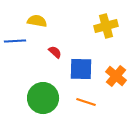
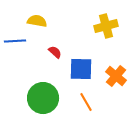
orange line: rotated 42 degrees clockwise
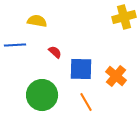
yellow cross: moved 18 px right, 9 px up
blue line: moved 4 px down
green circle: moved 1 px left, 3 px up
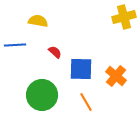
yellow semicircle: moved 1 px right
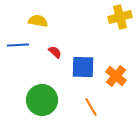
yellow cross: moved 4 px left
blue line: moved 3 px right
blue square: moved 2 px right, 2 px up
green circle: moved 5 px down
orange line: moved 5 px right, 5 px down
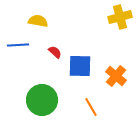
blue square: moved 3 px left, 1 px up
